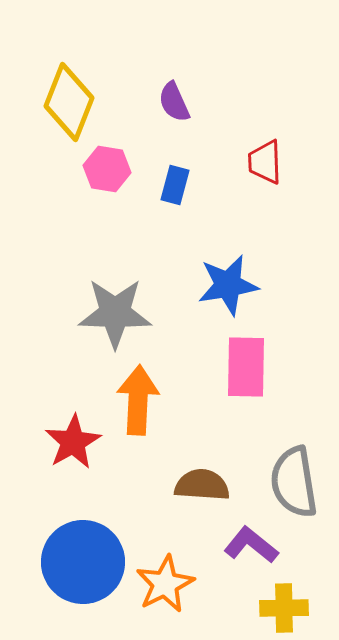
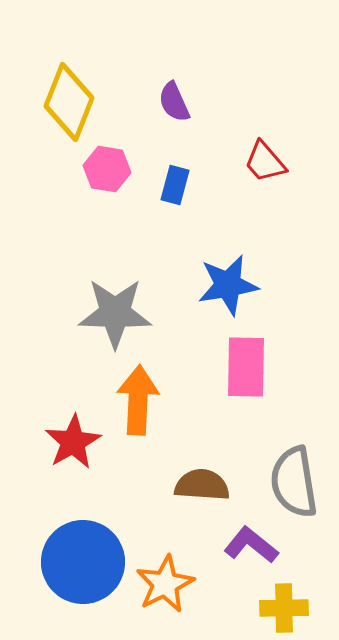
red trapezoid: rotated 39 degrees counterclockwise
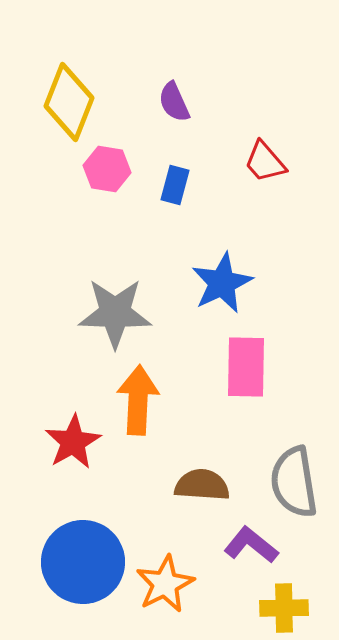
blue star: moved 6 px left, 2 px up; rotated 16 degrees counterclockwise
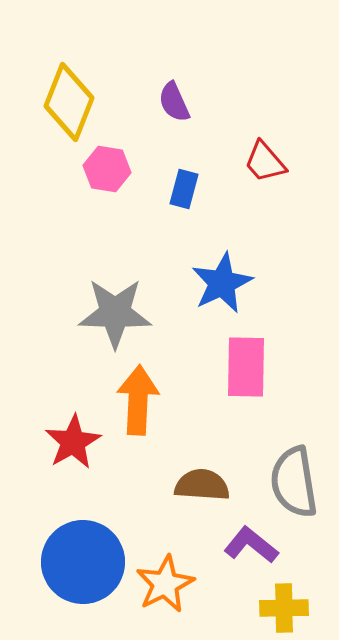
blue rectangle: moved 9 px right, 4 px down
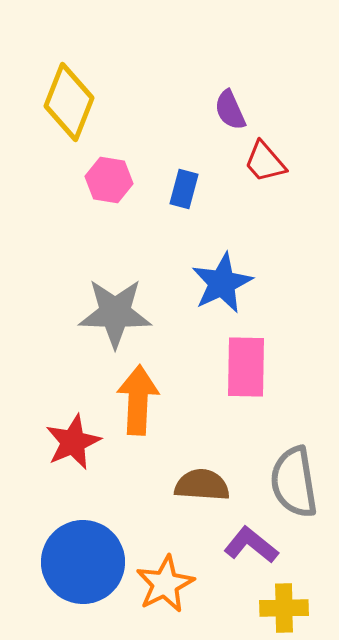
purple semicircle: moved 56 px right, 8 px down
pink hexagon: moved 2 px right, 11 px down
red star: rotated 6 degrees clockwise
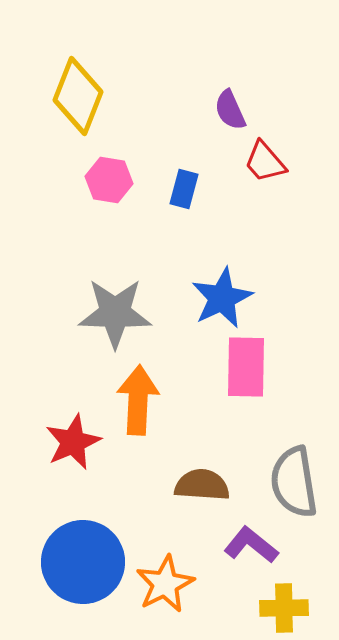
yellow diamond: moved 9 px right, 6 px up
blue star: moved 15 px down
